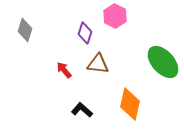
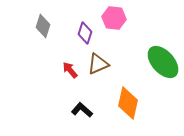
pink hexagon: moved 1 px left, 2 px down; rotated 20 degrees counterclockwise
gray diamond: moved 18 px right, 4 px up
brown triangle: rotated 30 degrees counterclockwise
red arrow: moved 6 px right
orange diamond: moved 2 px left, 1 px up
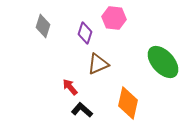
red arrow: moved 17 px down
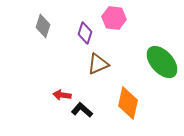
green ellipse: moved 1 px left
red arrow: moved 8 px left, 8 px down; rotated 42 degrees counterclockwise
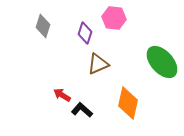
red arrow: rotated 24 degrees clockwise
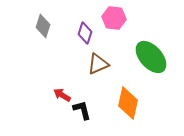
green ellipse: moved 11 px left, 5 px up
black L-shape: rotated 35 degrees clockwise
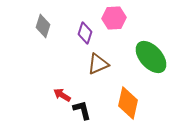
pink hexagon: rotated 10 degrees counterclockwise
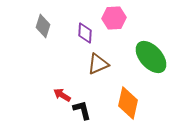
purple diamond: rotated 15 degrees counterclockwise
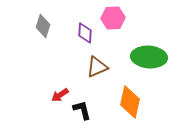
pink hexagon: moved 1 px left
green ellipse: moved 2 px left; rotated 44 degrees counterclockwise
brown triangle: moved 1 px left, 3 px down
red arrow: moved 2 px left; rotated 66 degrees counterclockwise
orange diamond: moved 2 px right, 1 px up
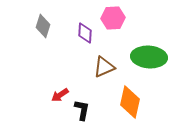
brown triangle: moved 7 px right
black L-shape: rotated 25 degrees clockwise
